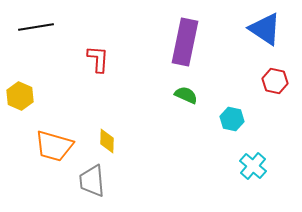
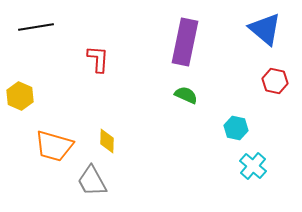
blue triangle: rotated 6 degrees clockwise
cyan hexagon: moved 4 px right, 9 px down
gray trapezoid: rotated 24 degrees counterclockwise
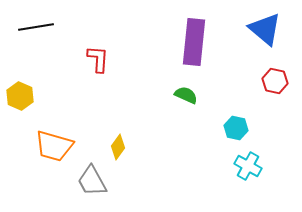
purple rectangle: moved 9 px right; rotated 6 degrees counterclockwise
yellow diamond: moved 11 px right, 6 px down; rotated 35 degrees clockwise
cyan cross: moved 5 px left; rotated 12 degrees counterclockwise
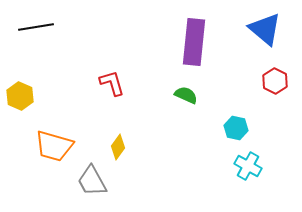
red L-shape: moved 14 px right, 24 px down; rotated 20 degrees counterclockwise
red hexagon: rotated 15 degrees clockwise
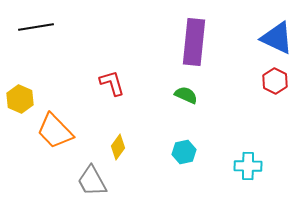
blue triangle: moved 12 px right, 9 px down; rotated 15 degrees counterclockwise
yellow hexagon: moved 3 px down
cyan hexagon: moved 52 px left, 24 px down; rotated 25 degrees counterclockwise
orange trapezoid: moved 1 px right, 15 px up; rotated 30 degrees clockwise
cyan cross: rotated 28 degrees counterclockwise
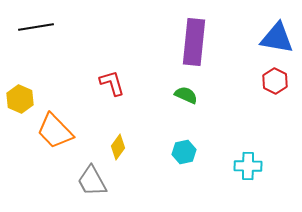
blue triangle: rotated 15 degrees counterclockwise
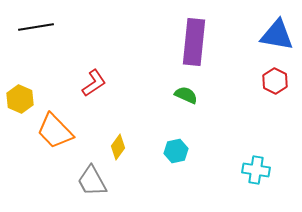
blue triangle: moved 3 px up
red L-shape: moved 18 px left; rotated 72 degrees clockwise
cyan hexagon: moved 8 px left, 1 px up
cyan cross: moved 8 px right, 4 px down; rotated 8 degrees clockwise
